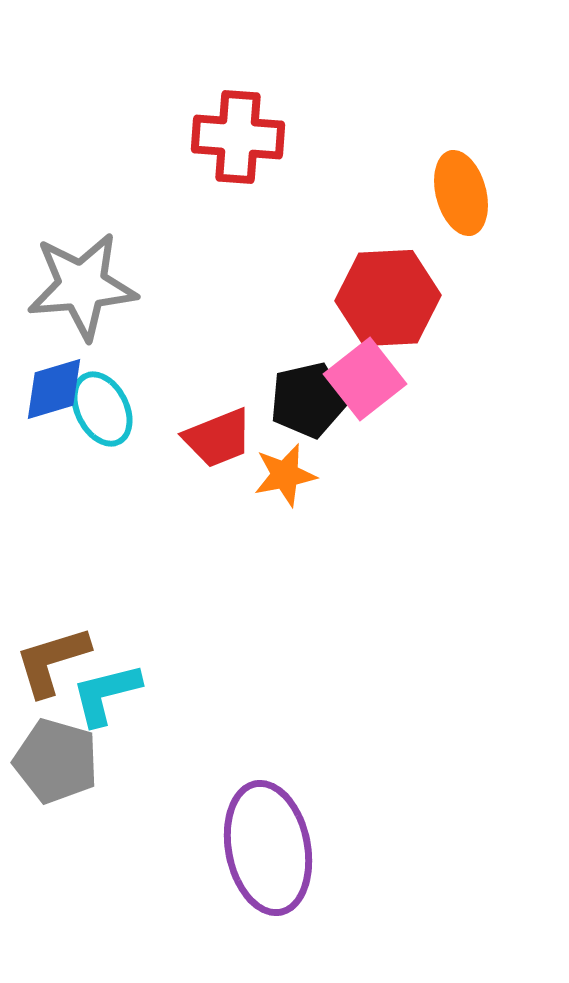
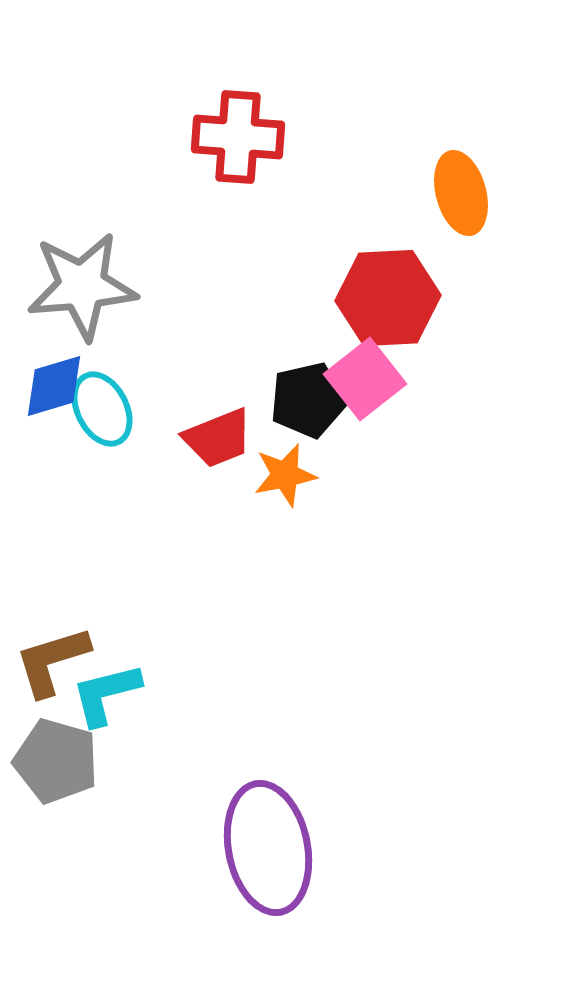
blue diamond: moved 3 px up
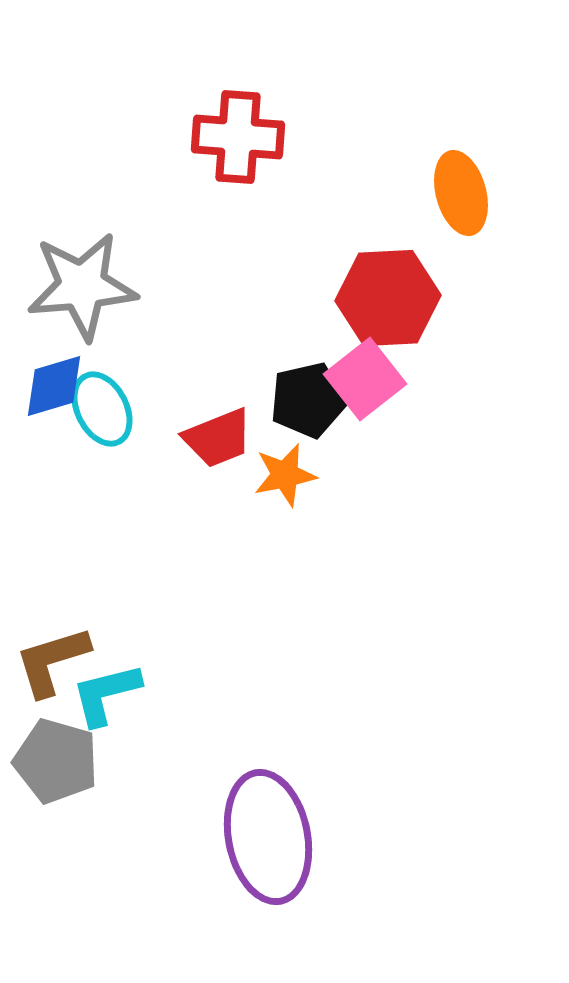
purple ellipse: moved 11 px up
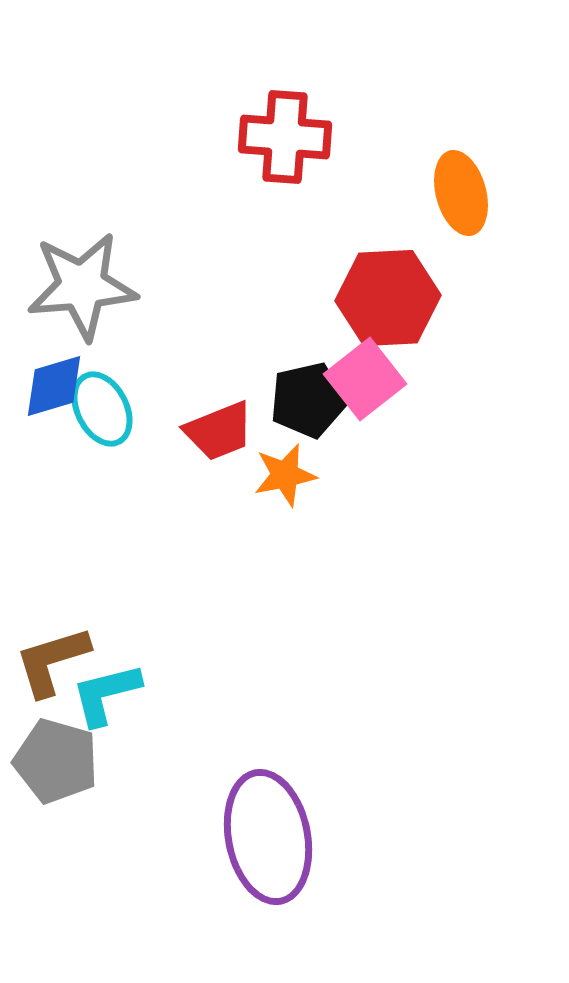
red cross: moved 47 px right
red trapezoid: moved 1 px right, 7 px up
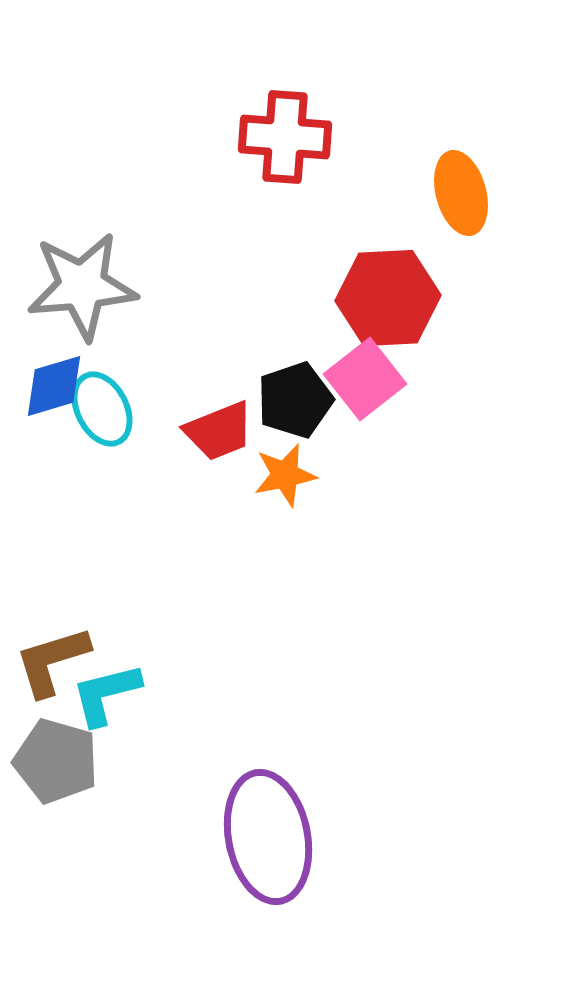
black pentagon: moved 13 px left; rotated 6 degrees counterclockwise
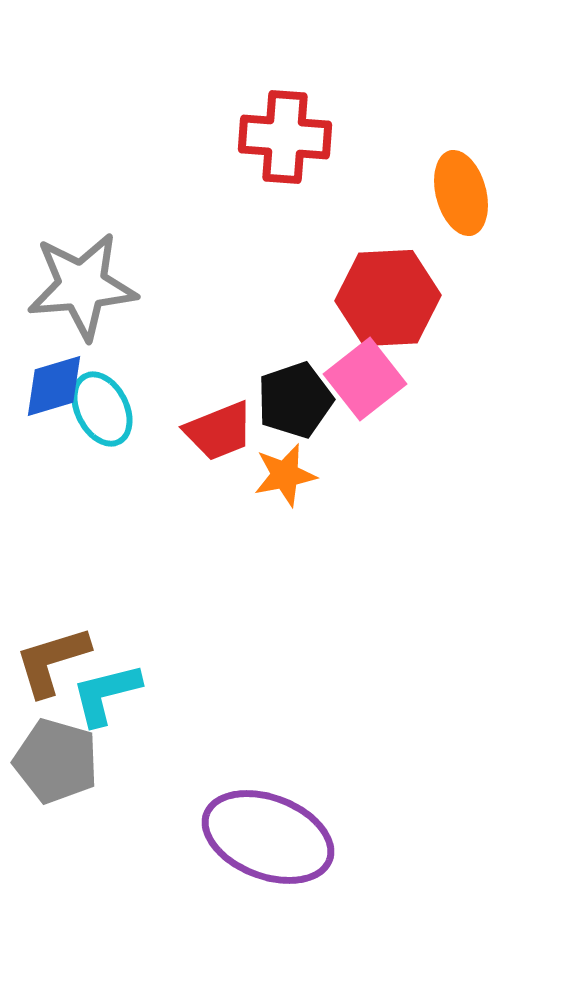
purple ellipse: rotated 58 degrees counterclockwise
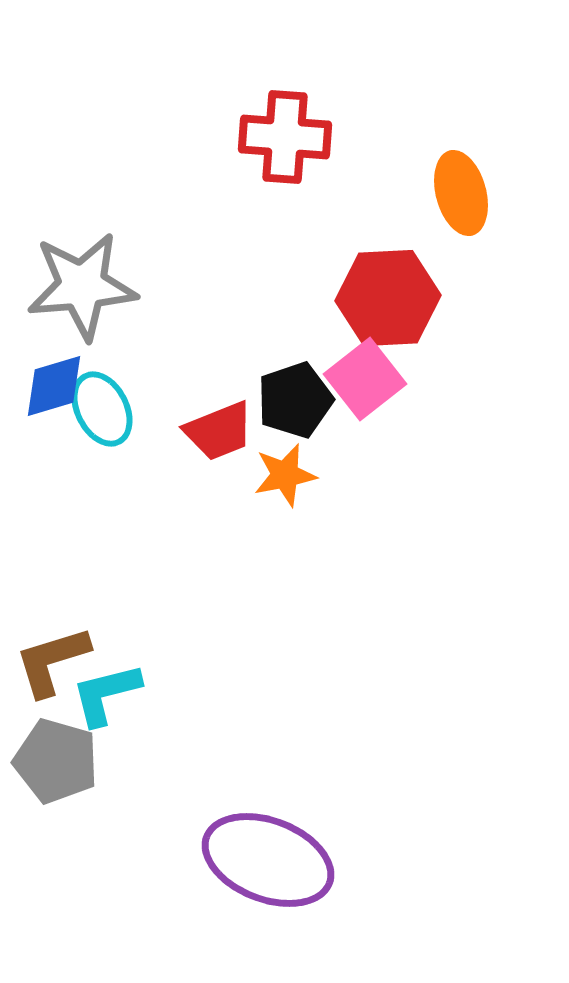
purple ellipse: moved 23 px down
